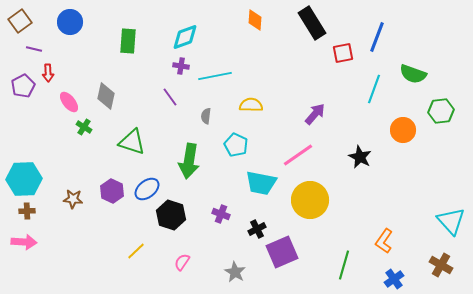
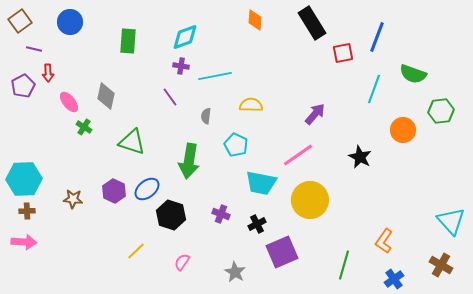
purple hexagon at (112, 191): moved 2 px right
black cross at (257, 229): moved 5 px up
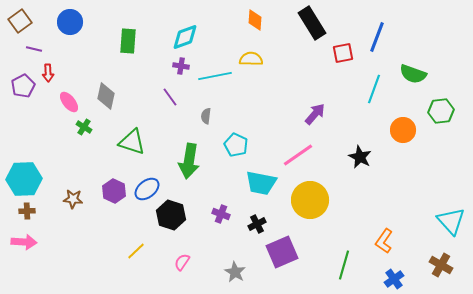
yellow semicircle at (251, 105): moved 46 px up
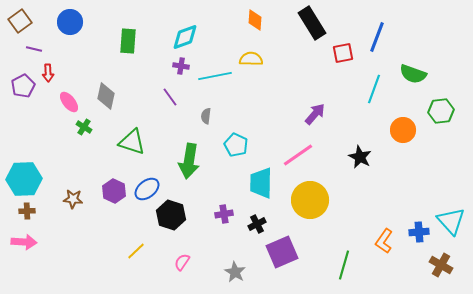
cyan trapezoid at (261, 183): rotated 80 degrees clockwise
purple cross at (221, 214): moved 3 px right; rotated 30 degrees counterclockwise
blue cross at (394, 279): moved 25 px right, 47 px up; rotated 30 degrees clockwise
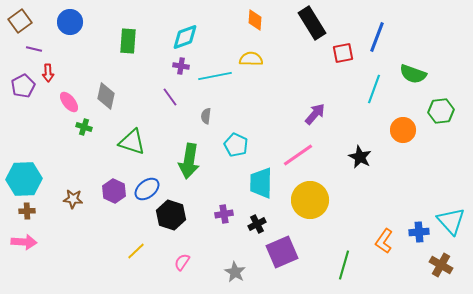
green cross at (84, 127): rotated 14 degrees counterclockwise
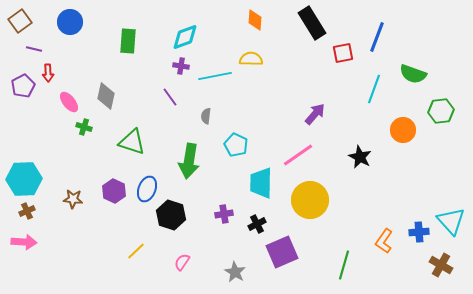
blue ellipse at (147, 189): rotated 30 degrees counterclockwise
brown cross at (27, 211): rotated 21 degrees counterclockwise
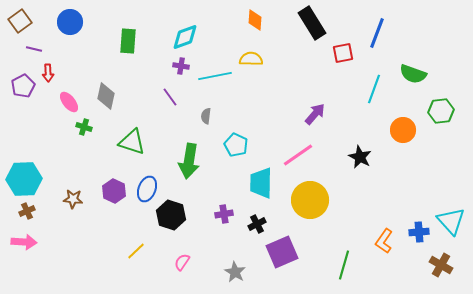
blue line at (377, 37): moved 4 px up
